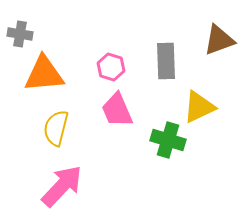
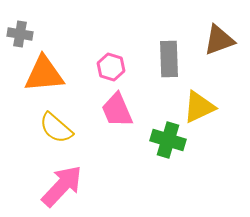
gray rectangle: moved 3 px right, 2 px up
yellow semicircle: rotated 63 degrees counterclockwise
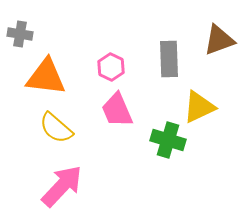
pink hexagon: rotated 8 degrees clockwise
orange triangle: moved 2 px right, 3 px down; rotated 12 degrees clockwise
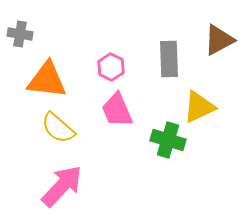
brown triangle: rotated 8 degrees counterclockwise
orange triangle: moved 1 px right, 3 px down
yellow semicircle: moved 2 px right
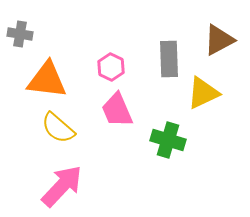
yellow triangle: moved 4 px right, 14 px up
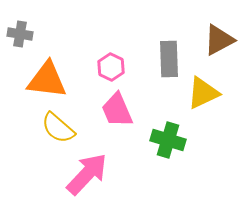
pink arrow: moved 25 px right, 12 px up
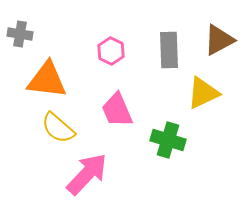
gray rectangle: moved 9 px up
pink hexagon: moved 16 px up
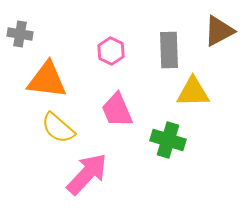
brown triangle: moved 9 px up
yellow triangle: moved 10 px left, 1 px up; rotated 24 degrees clockwise
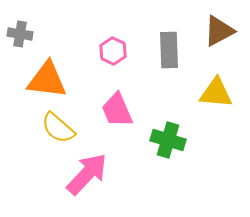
pink hexagon: moved 2 px right
yellow triangle: moved 23 px right, 1 px down; rotated 6 degrees clockwise
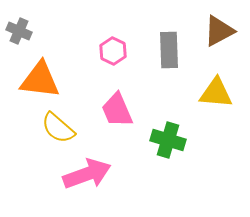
gray cross: moved 1 px left, 3 px up; rotated 15 degrees clockwise
orange triangle: moved 7 px left
pink arrow: rotated 27 degrees clockwise
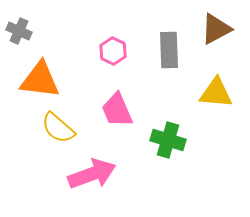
brown triangle: moved 3 px left, 2 px up
pink arrow: moved 5 px right
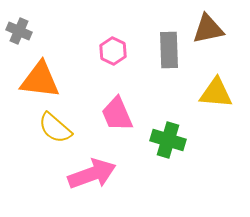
brown triangle: moved 8 px left; rotated 16 degrees clockwise
pink trapezoid: moved 4 px down
yellow semicircle: moved 3 px left
